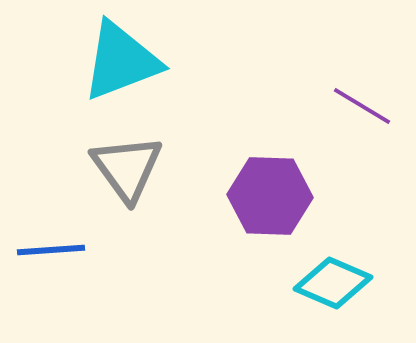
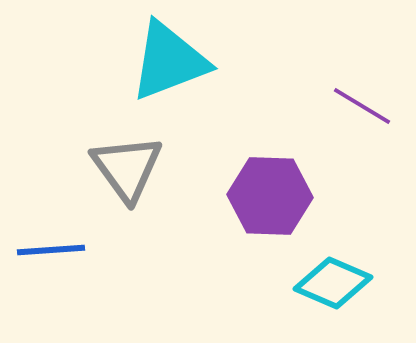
cyan triangle: moved 48 px right
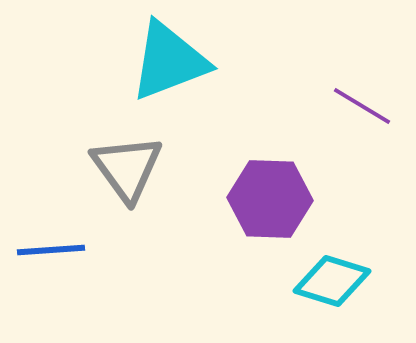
purple hexagon: moved 3 px down
cyan diamond: moved 1 px left, 2 px up; rotated 6 degrees counterclockwise
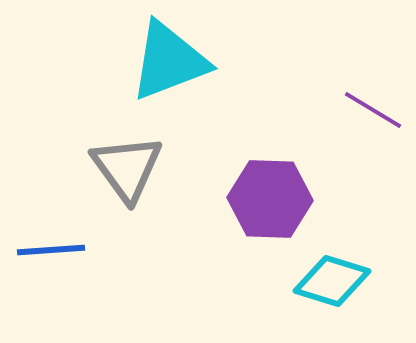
purple line: moved 11 px right, 4 px down
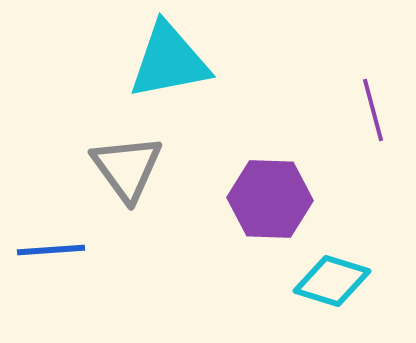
cyan triangle: rotated 10 degrees clockwise
purple line: rotated 44 degrees clockwise
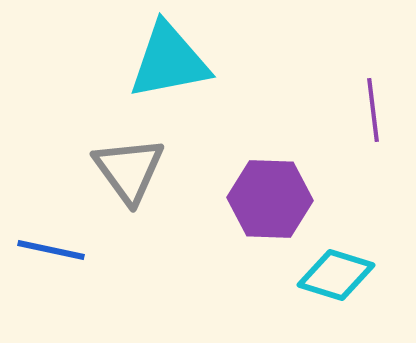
purple line: rotated 8 degrees clockwise
gray triangle: moved 2 px right, 2 px down
blue line: rotated 16 degrees clockwise
cyan diamond: moved 4 px right, 6 px up
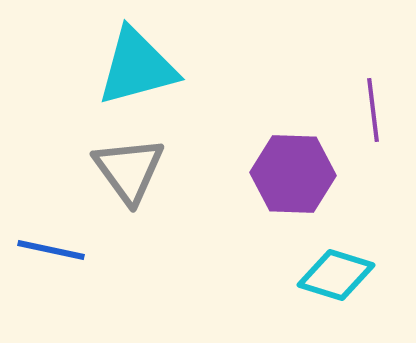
cyan triangle: moved 32 px left, 6 px down; rotated 4 degrees counterclockwise
purple hexagon: moved 23 px right, 25 px up
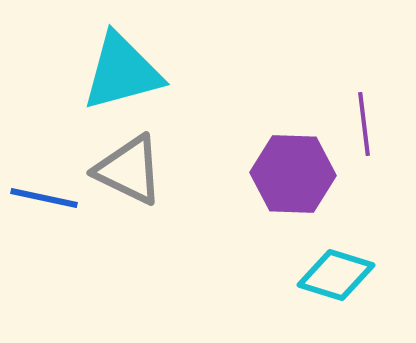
cyan triangle: moved 15 px left, 5 px down
purple line: moved 9 px left, 14 px down
gray triangle: rotated 28 degrees counterclockwise
blue line: moved 7 px left, 52 px up
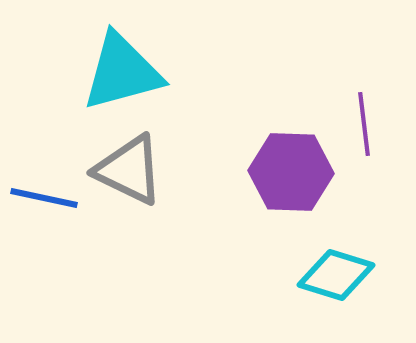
purple hexagon: moved 2 px left, 2 px up
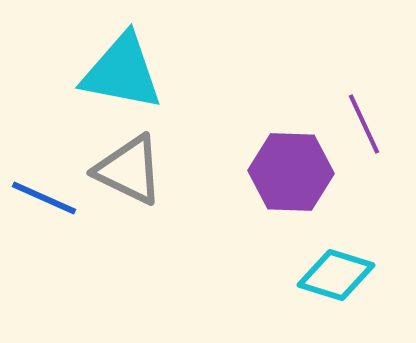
cyan triangle: rotated 26 degrees clockwise
purple line: rotated 18 degrees counterclockwise
blue line: rotated 12 degrees clockwise
